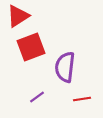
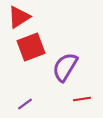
red triangle: moved 1 px right, 1 px down
purple semicircle: rotated 24 degrees clockwise
purple line: moved 12 px left, 7 px down
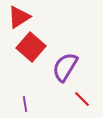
red square: rotated 28 degrees counterclockwise
red line: rotated 54 degrees clockwise
purple line: rotated 63 degrees counterclockwise
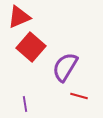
red triangle: rotated 10 degrees clockwise
red line: moved 3 px left, 3 px up; rotated 30 degrees counterclockwise
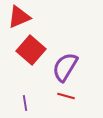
red square: moved 3 px down
red line: moved 13 px left
purple line: moved 1 px up
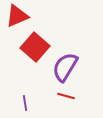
red triangle: moved 2 px left, 1 px up
red square: moved 4 px right, 3 px up
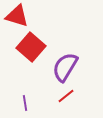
red triangle: rotated 40 degrees clockwise
red square: moved 4 px left
red line: rotated 54 degrees counterclockwise
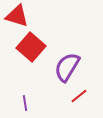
purple semicircle: moved 2 px right
red line: moved 13 px right
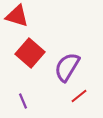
red square: moved 1 px left, 6 px down
purple line: moved 2 px left, 2 px up; rotated 14 degrees counterclockwise
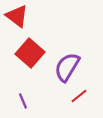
red triangle: rotated 20 degrees clockwise
